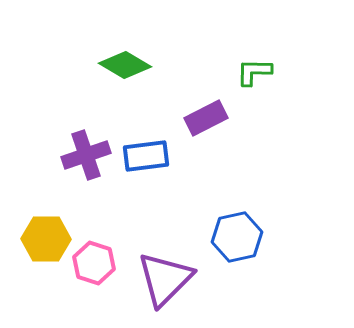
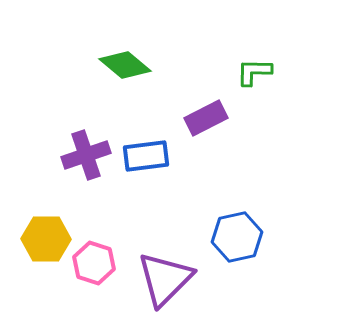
green diamond: rotated 9 degrees clockwise
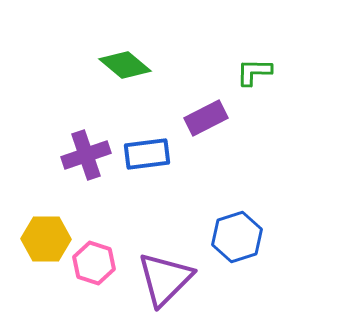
blue rectangle: moved 1 px right, 2 px up
blue hexagon: rotated 6 degrees counterclockwise
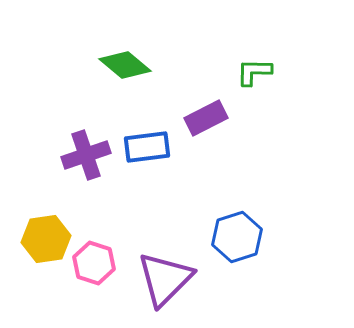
blue rectangle: moved 7 px up
yellow hexagon: rotated 9 degrees counterclockwise
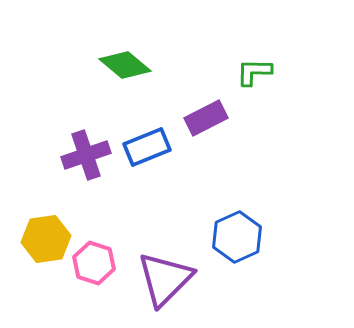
blue rectangle: rotated 15 degrees counterclockwise
blue hexagon: rotated 6 degrees counterclockwise
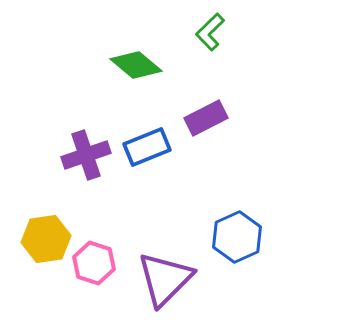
green diamond: moved 11 px right
green L-shape: moved 44 px left, 40 px up; rotated 45 degrees counterclockwise
